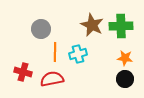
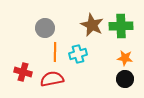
gray circle: moved 4 px right, 1 px up
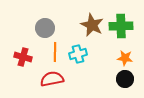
red cross: moved 15 px up
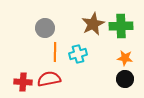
brown star: moved 1 px right, 1 px up; rotated 20 degrees clockwise
red cross: moved 25 px down; rotated 12 degrees counterclockwise
red semicircle: moved 3 px left
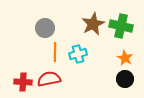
green cross: rotated 15 degrees clockwise
orange star: rotated 21 degrees clockwise
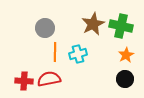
orange star: moved 1 px right, 3 px up; rotated 14 degrees clockwise
red cross: moved 1 px right, 1 px up
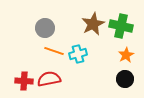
orange line: moved 1 px left, 1 px up; rotated 72 degrees counterclockwise
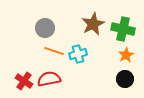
green cross: moved 2 px right, 3 px down
red cross: rotated 30 degrees clockwise
